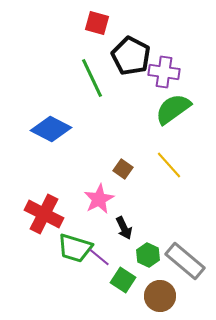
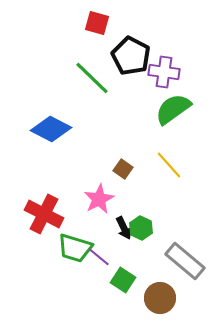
green line: rotated 21 degrees counterclockwise
green hexagon: moved 7 px left, 27 px up
brown circle: moved 2 px down
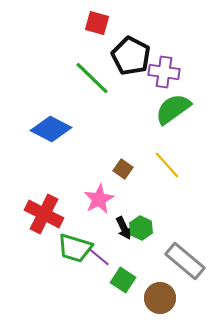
yellow line: moved 2 px left
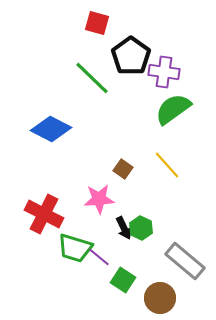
black pentagon: rotated 9 degrees clockwise
pink star: rotated 24 degrees clockwise
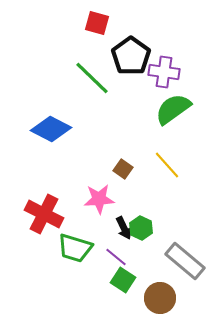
purple line: moved 17 px right
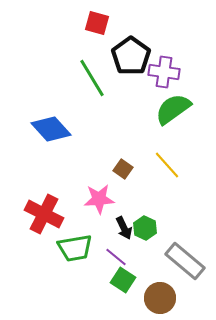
green line: rotated 15 degrees clockwise
blue diamond: rotated 21 degrees clockwise
green hexagon: moved 4 px right
green trapezoid: rotated 27 degrees counterclockwise
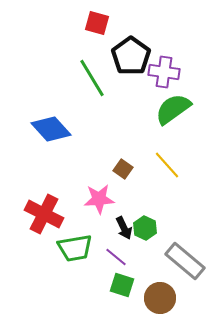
green square: moved 1 px left, 5 px down; rotated 15 degrees counterclockwise
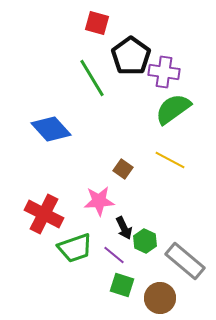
yellow line: moved 3 px right, 5 px up; rotated 20 degrees counterclockwise
pink star: moved 2 px down
green hexagon: moved 13 px down
green trapezoid: rotated 9 degrees counterclockwise
purple line: moved 2 px left, 2 px up
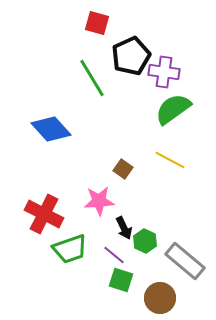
black pentagon: rotated 12 degrees clockwise
green trapezoid: moved 5 px left, 1 px down
green square: moved 1 px left, 5 px up
